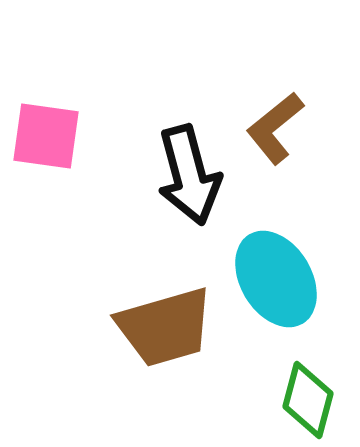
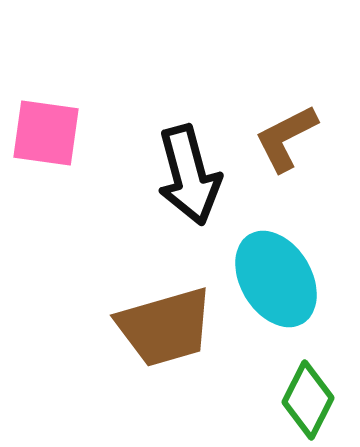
brown L-shape: moved 11 px right, 10 px down; rotated 12 degrees clockwise
pink square: moved 3 px up
green diamond: rotated 12 degrees clockwise
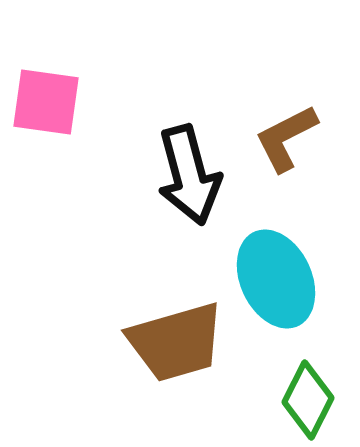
pink square: moved 31 px up
cyan ellipse: rotated 6 degrees clockwise
brown trapezoid: moved 11 px right, 15 px down
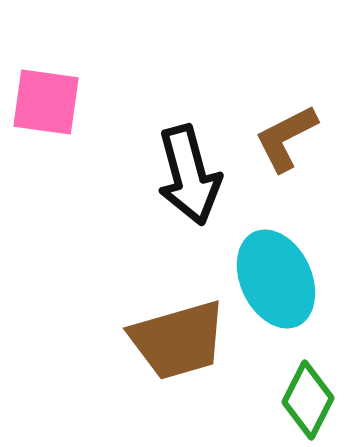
brown trapezoid: moved 2 px right, 2 px up
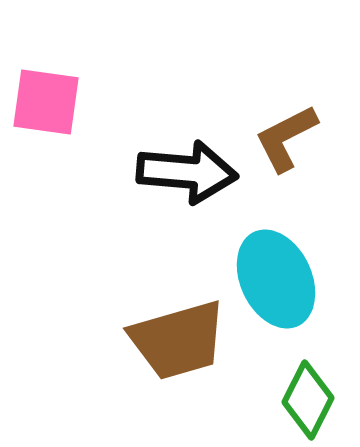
black arrow: moved 2 px left, 3 px up; rotated 70 degrees counterclockwise
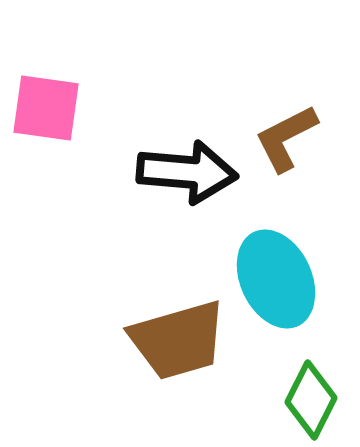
pink square: moved 6 px down
green diamond: moved 3 px right
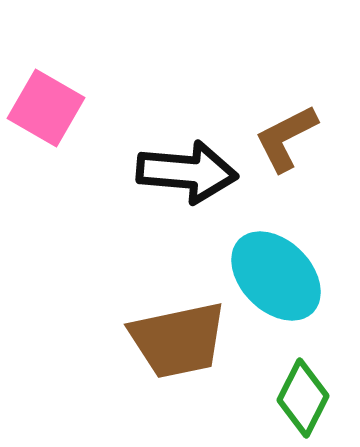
pink square: rotated 22 degrees clockwise
cyan ellipse: moved 3 px up; rotated 20 degrees counterclockwise
brown trapezoid: rotated 4 degrees clockwise
green diamond: moved 8 px left, 2 px up
